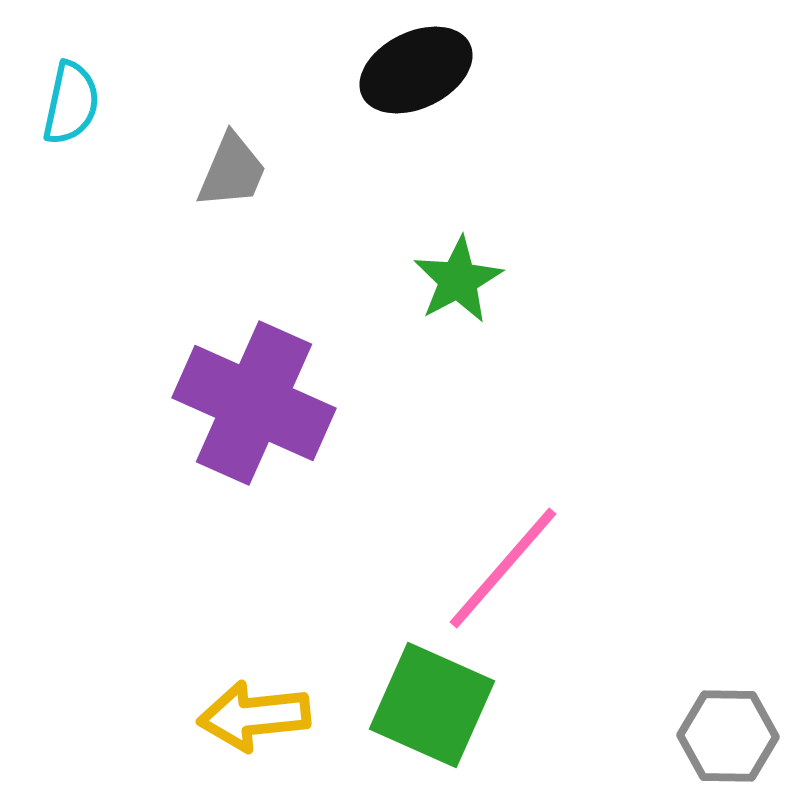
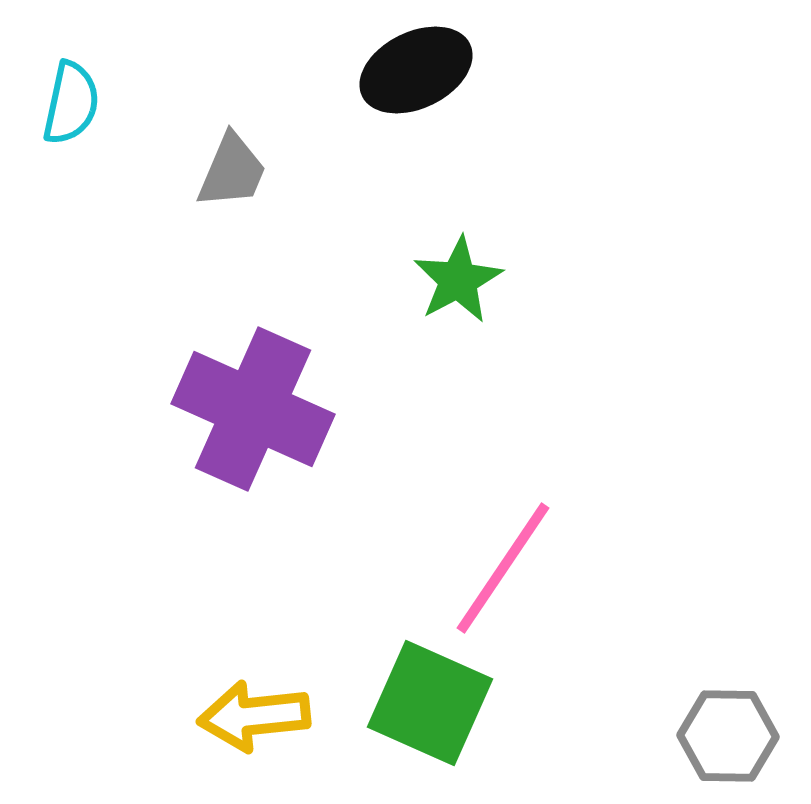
purple cross: moved 1 px left, 6 px down
pink line: rotated 7 degrees counterclockwise
green square: moved 2 px left, 2 px up
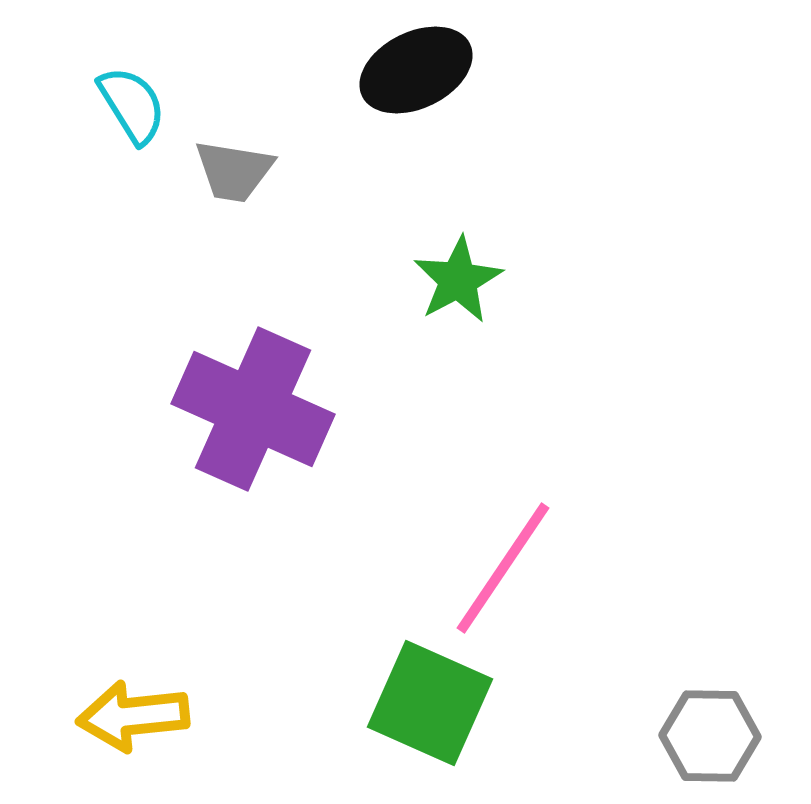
cyan semicircle: moved 61 px right, 2 px down; rotated 44 degrees counterclockwise
gray trapezoid: moved 2 px right; rotated 76 degrees clockwise
yellow arrow: moved 121 px left
gray hexagon: moved 18 px left
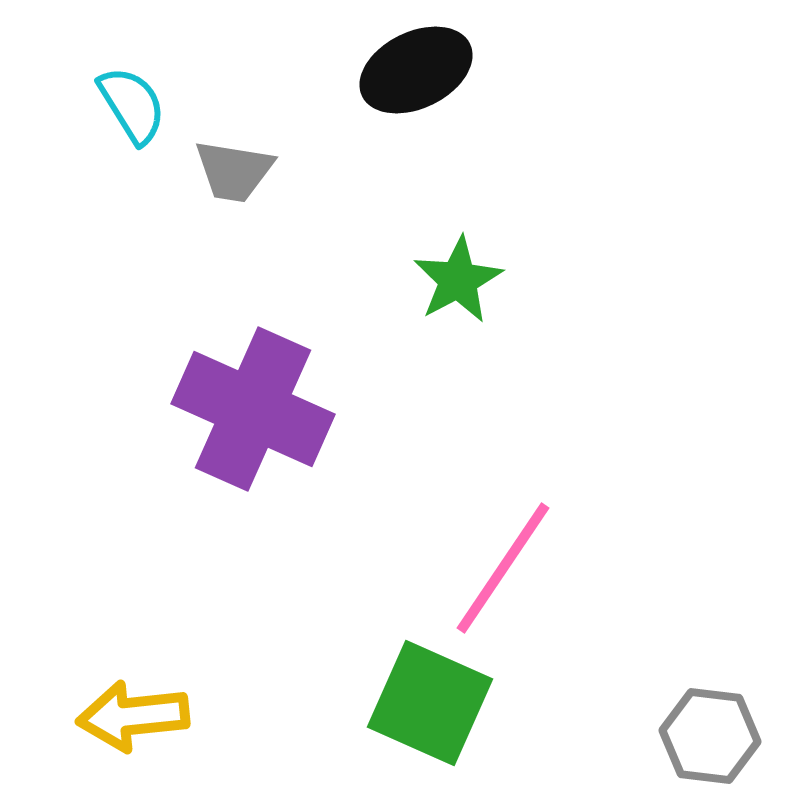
gray hexagon: rotated 6 degrees clockwise
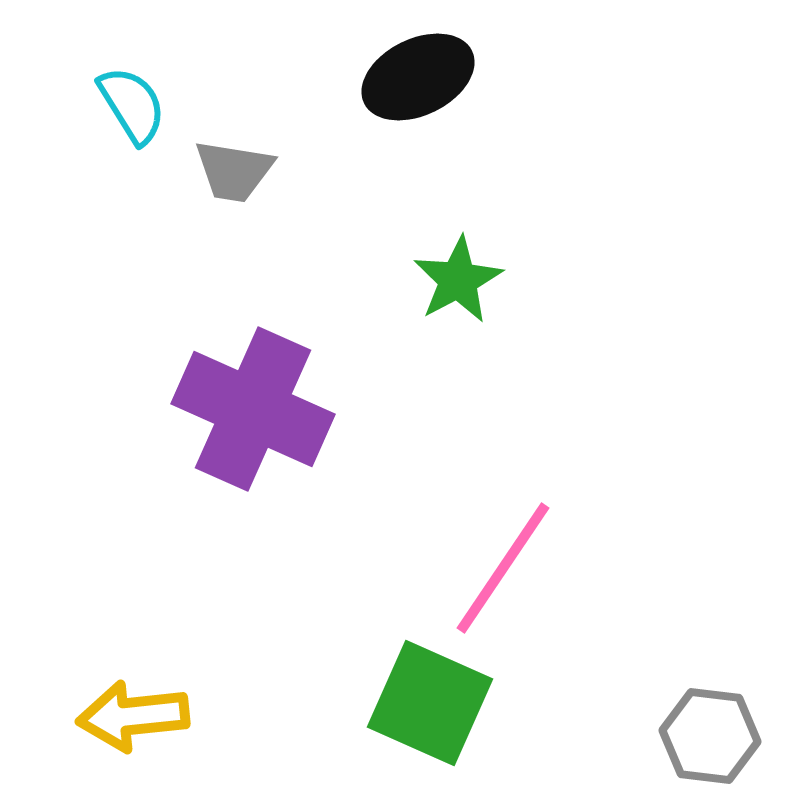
black ellipse: moved 2 px right, 7 px down
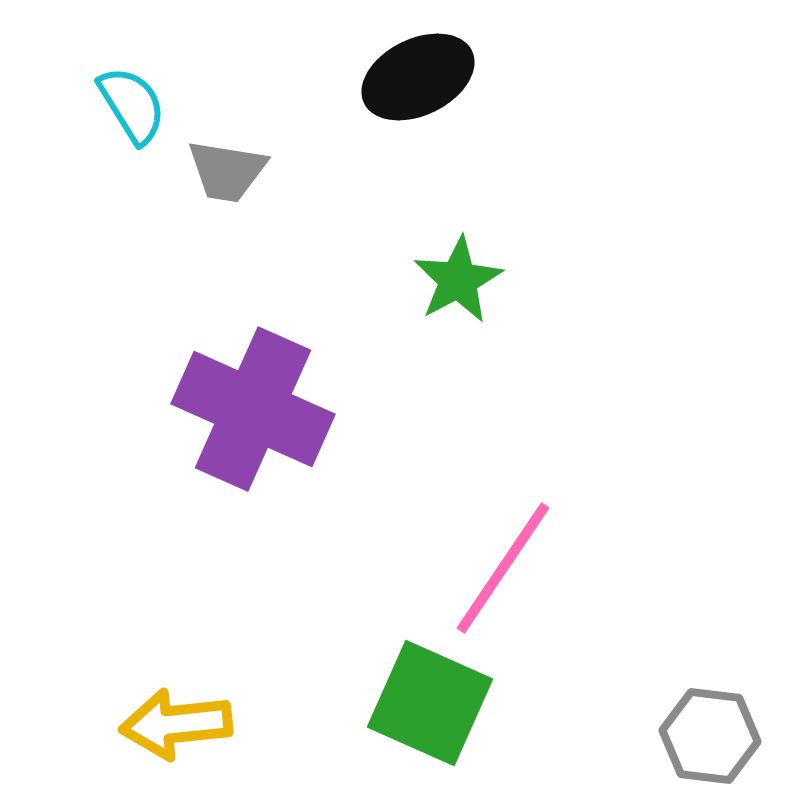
gray trapezoid: moved 7 px left
yellow arrow: moved 43 px right, 8 px down
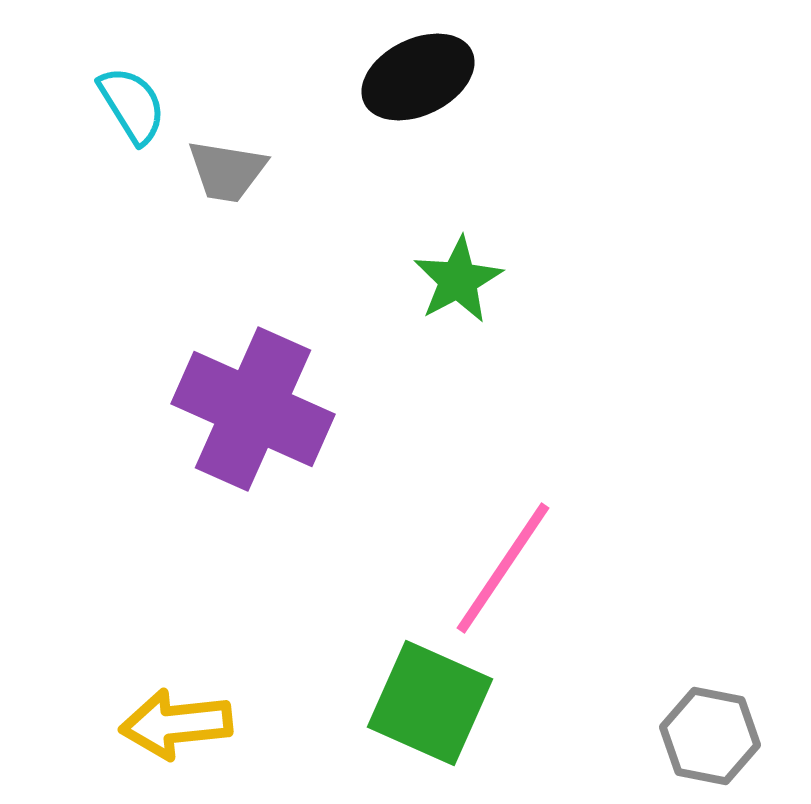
gray hexagon: rotated 4 degrees clockwise
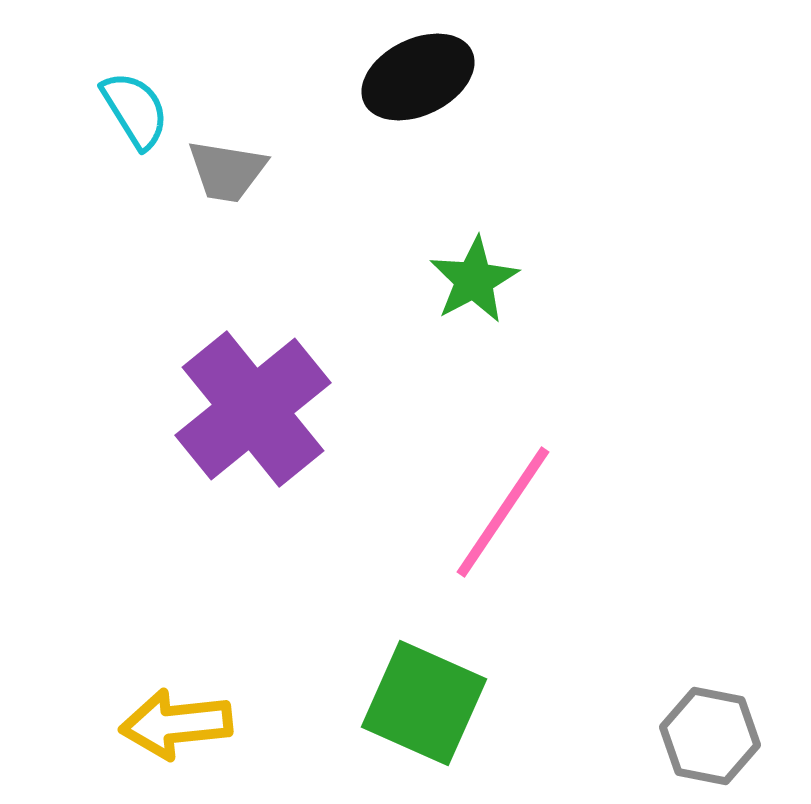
cyan semicircle: moved 3 px right, 5 px down
green star: moved 16 px right
purple cross: rotated 27 degrees clockwise
pink line: moved 56 px up
green square: moved 6 px left
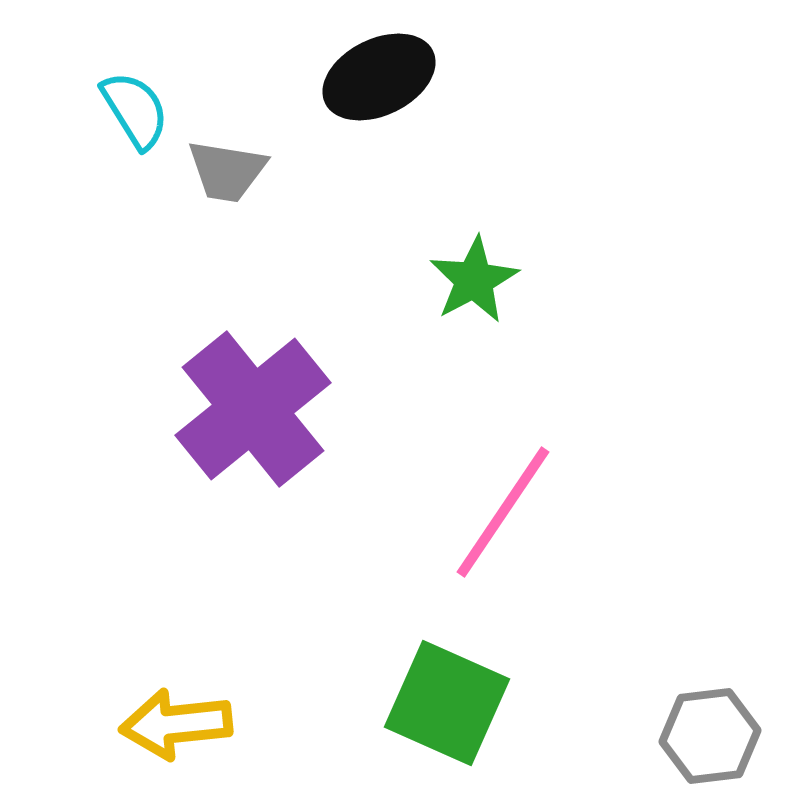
black ellipse: moved 39 px left
green square: moved 23 px right
gray hexagon: rotated 18 degrees counterclockwise
